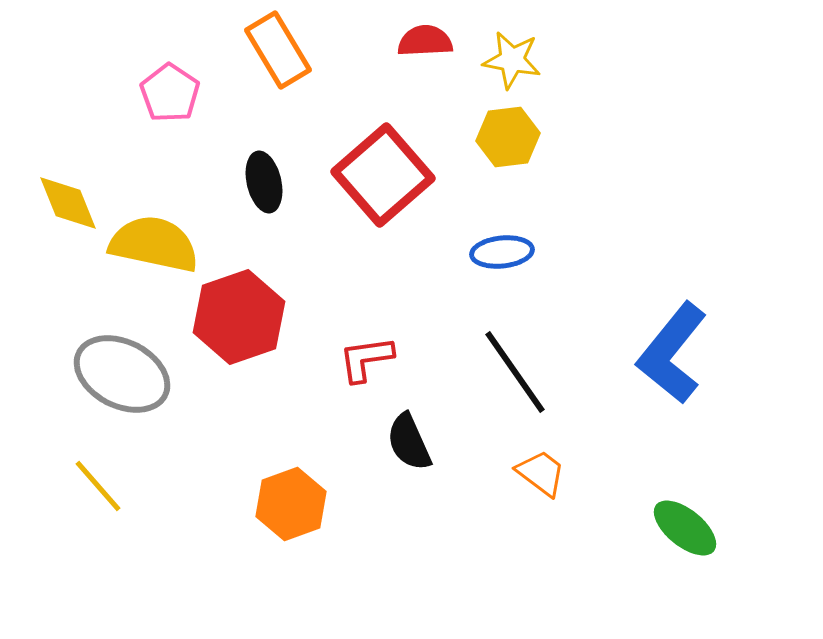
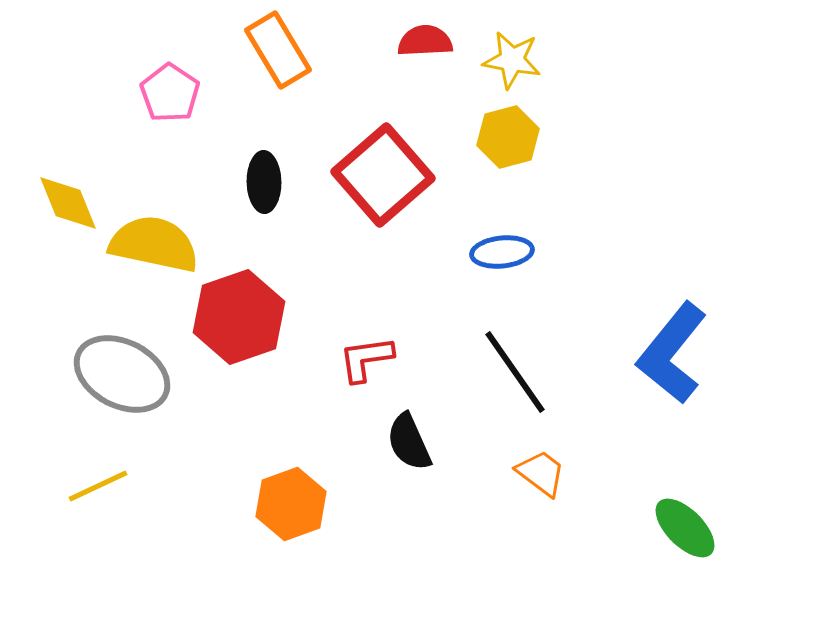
yellow hexagon: rotated 8 degrees counterclockwise
black ellipse: rotated 12 degrees clockwise
yellow line: rotated 74 degrees counterclockwise
green ellipse: rotated 6 degrees clockwise
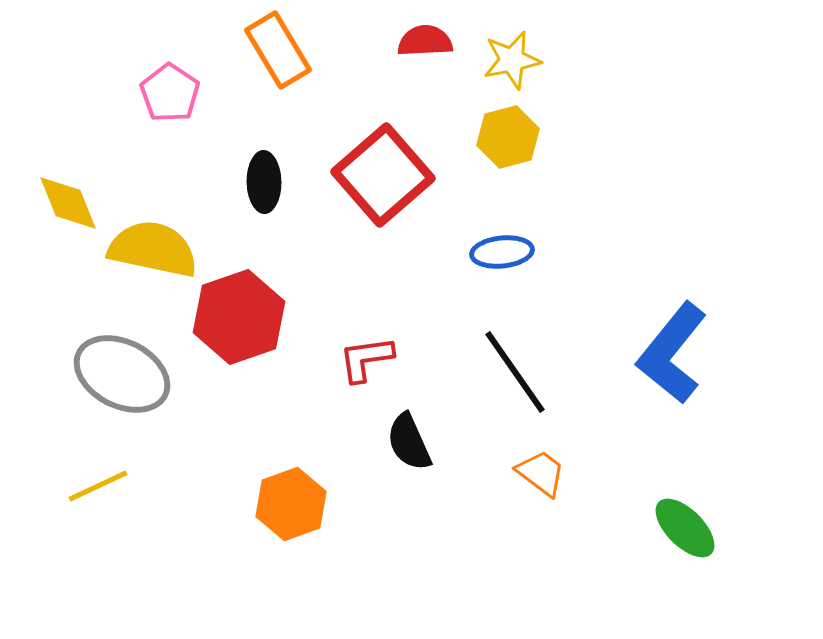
yellow star: rotated 22 degrees counterclockwise
yellow semicircle: moved 1 px left, 5 px down
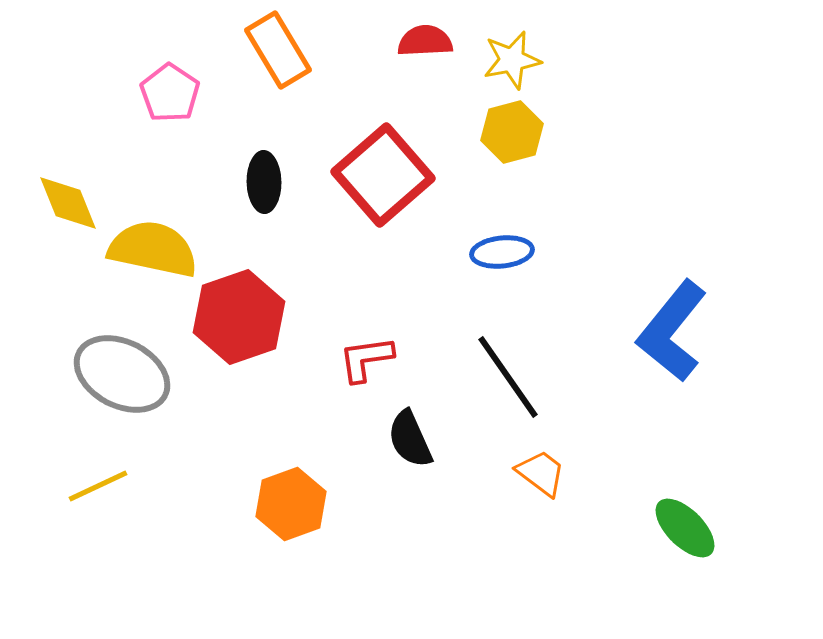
yellow hexagon: moved 4 px right, 5 px up
blue L-shape: moved 22 px up
black line: moved 7 px left, 5 px down
black semicircle: moved 1 px right, 3 px up
